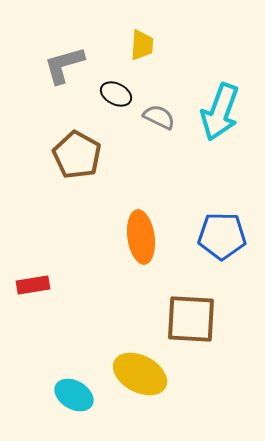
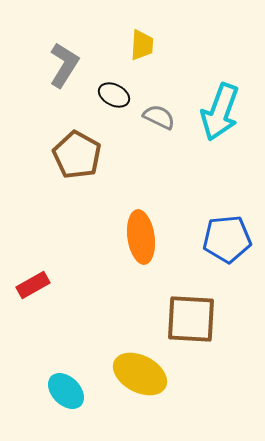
gray L-shape: rotated 138 degrees clockwise
black ellipse: moved 2 px left, 1 px down
blue pentagon: moved 5 px right, 3 px down; rotated 6 degrees counterclockwise
red rectangle: rotated 20 degrees counterclockwise
cyan ellipse: moved 8 px left, 4 px up; rotated 15 degrees clockwise
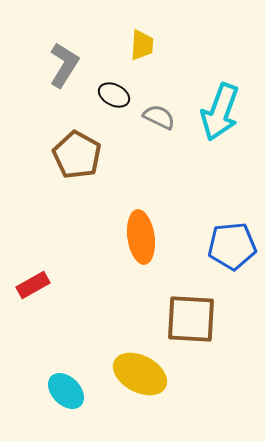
blue pentagon: moved 5 px right, 7 px down
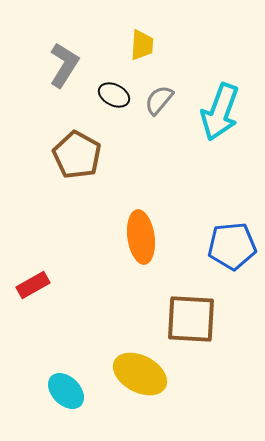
gray semicircle: moved 17 px up; rotated 76 degrees counterclockwise
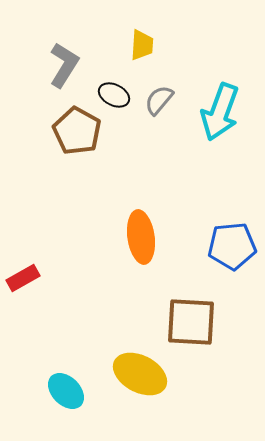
brown pentagon: moved 24 px up
red rectangle: moved 10 px left, 7 px up
brown square: moved 3 px down
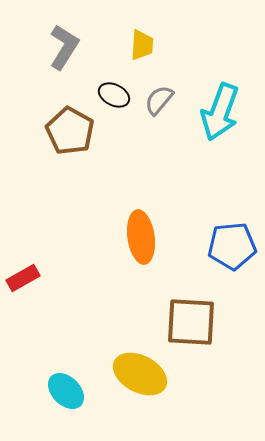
gray L-shape: moved 18 px up
brown pentagon: moved 7 px left
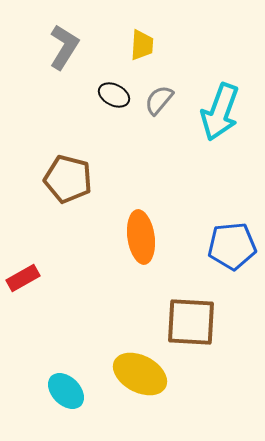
brown pentagon: moved 2 px left, 48 px down; rotated 15 degrees counterclockwise
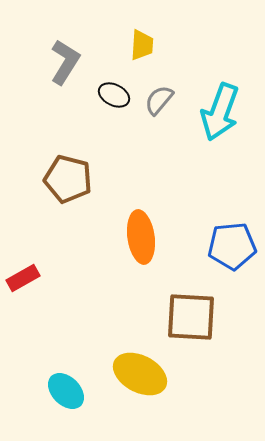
gray L-shape: moved 1 px right, 15 px down
brown square: moved 5 px up
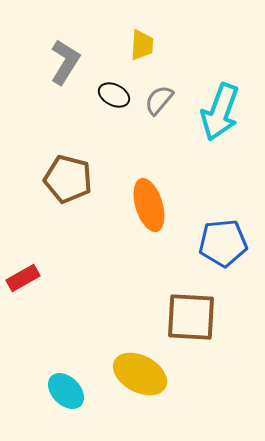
orange ellipse: moved 8 px right, 32 px up; rotated 9 degrees counterclockwise
blue pentagon: moved 9 px left, 3 px up
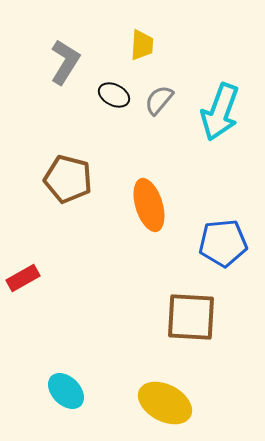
yellow ellipse: moved 25 px right, 29 px down
